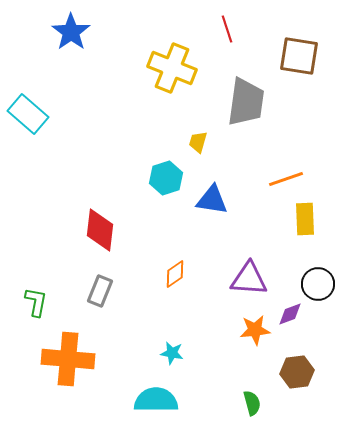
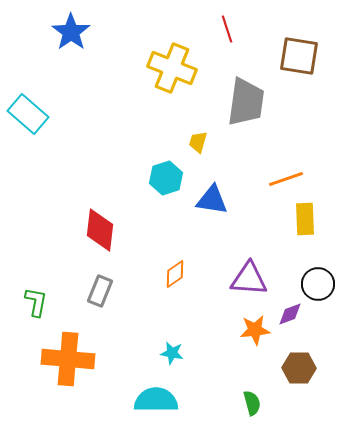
brown hexagon: moved 2 px right, 4 px up; rotated 8 degrees clockwise
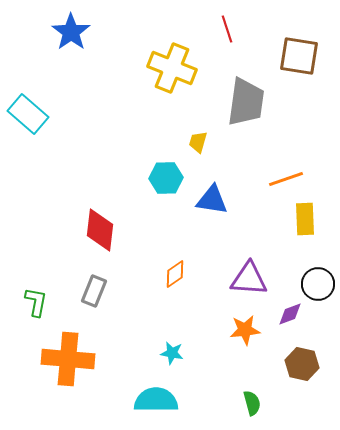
cyan hexagon: rotated 16 degrees clockwise
gray rectangle: moved 6 px left
orange star: moved 10 px left
brown hexagon: moved 3 px right, 4 px up; rotated 12 degrees clockwise
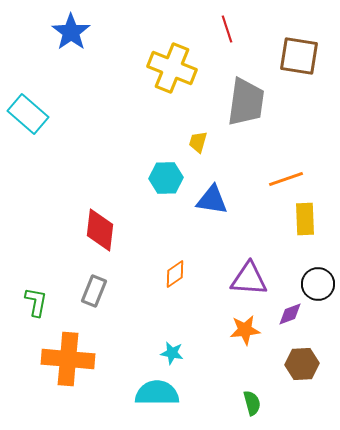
brown hexagon: rotated 16 degrees counterclockwise
cyan semicircle: moved 1 px right, 7 px up
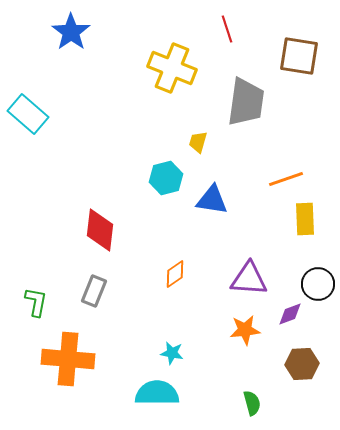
cyan hexagon: rotated 12 degrees counterclockwise
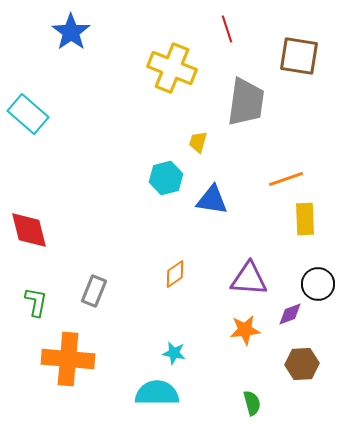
red diamond: moved 71 px left; rotated 21 degrees counterclockwise
cyan star: moved 2 px right
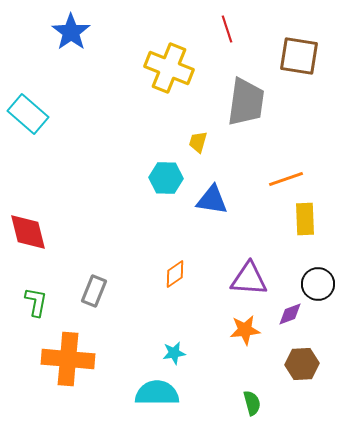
yellow cross: moved 3 px left
cyan hexagon: rotated 16 degrees clockwise
red diamond: moved 1 px left, 2 px down
cyan star: rotated 20 degrees counterclockwise
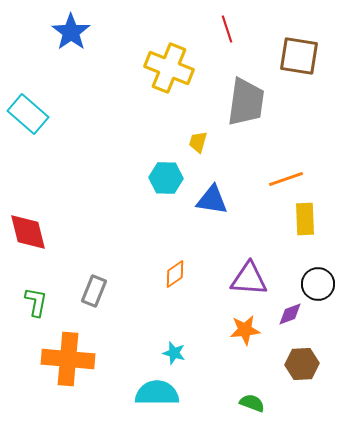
cyan star: rotated 25 degrees clockwise
green semicircle: rotated 55 degrees counterclockwise
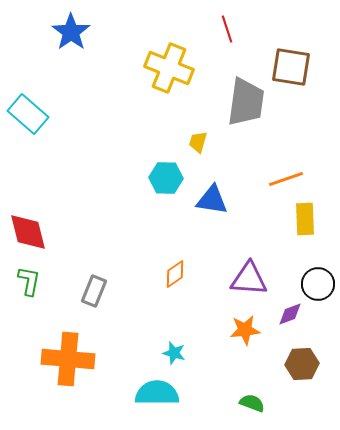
brown square: moved 8 px left, 11 px down
green L-shape: moved 7 px left, 21 px up
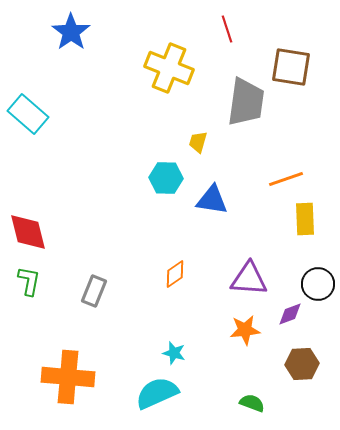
orange cross: moved 18 px down
cyan semicircle: rotated 24 degrees counterclockwise
